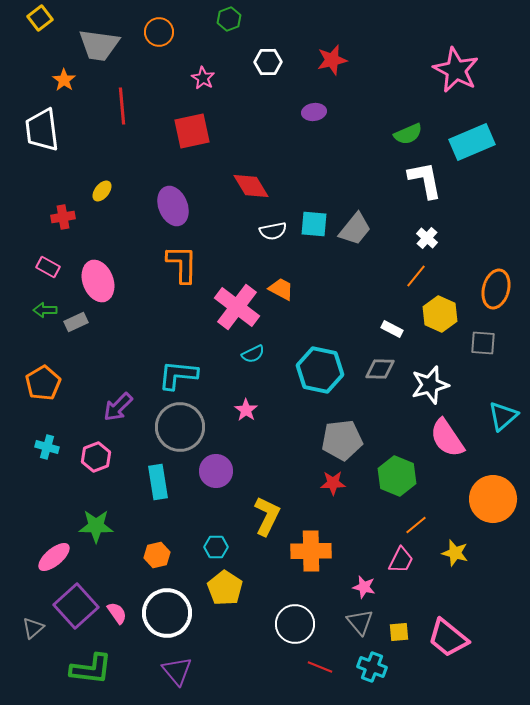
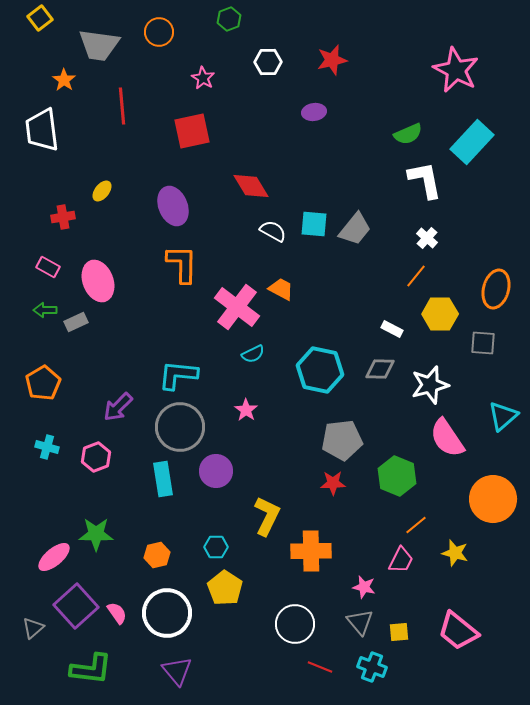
cyan rectangle at (472, 142): rotated 24 degrees counterclockwise
white semicircle at (273, 231): rotated 140 degrees counterclockwise
yellow hexagon at (440, 314): rotated 24 degrees counterclockwise
cyan rectangle at (158, 482): moved 5 px right, 3 px up
green star at (96, 526): moved 8 px down
pink trapezoid at (448, 638): moved 10 px right, 7 px up
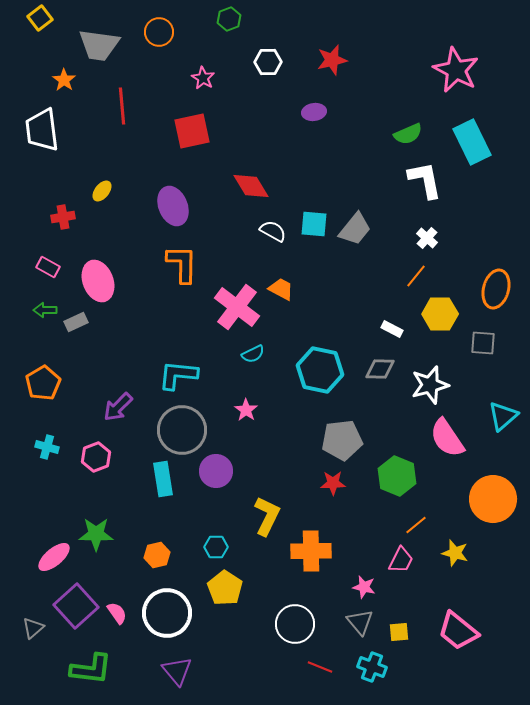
cyan rectangle at (472, 142): rotated 69 degrees counterclockwise
gray circle at (180, 427): moved 2 px right, 3 px down
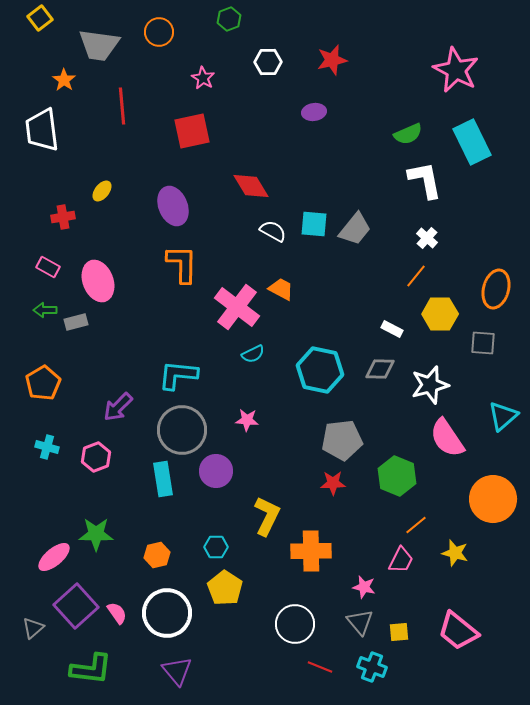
gray rectangle at (76, 322): rotated 10 degrees clockwise
pink star at (246, 410): moved 1 px right, 10 px down; rotated 30 degrees counterclockwise
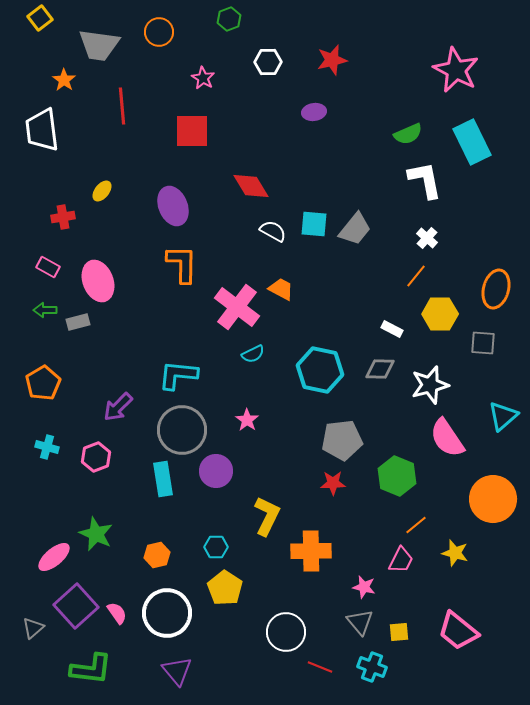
red square at (192, 131): rotated 12 degrees clockwise
gray rectangle at (76, 322): moved 2 px right
pink star at (247, 420): rotated 30 degrees clockwise
green star at (96, 534): rotated 24 degrees clockwise
white circle at (295, 624): moved 9 px left, 8 px down
